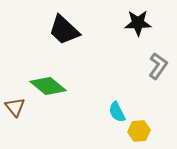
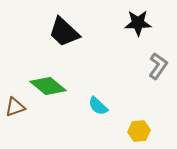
black trapezoid: moved 2 px down
brown triangle: rotated 50 degrees clockwise
cyan semicircle: moved 19 px left, 6 px up; rotated 20 degrees counterclockwise
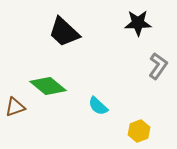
yellow hexagon: rotated 15 degrees counterclockwise
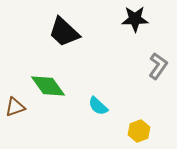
black star: moved 3 px left, 4 px up
green diamond: rotated 15 degrees clockwise
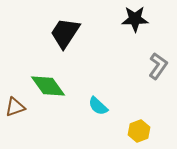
black trapezoid: moved 1 px right, 1 px down; rotated 80 degrees clockwise
